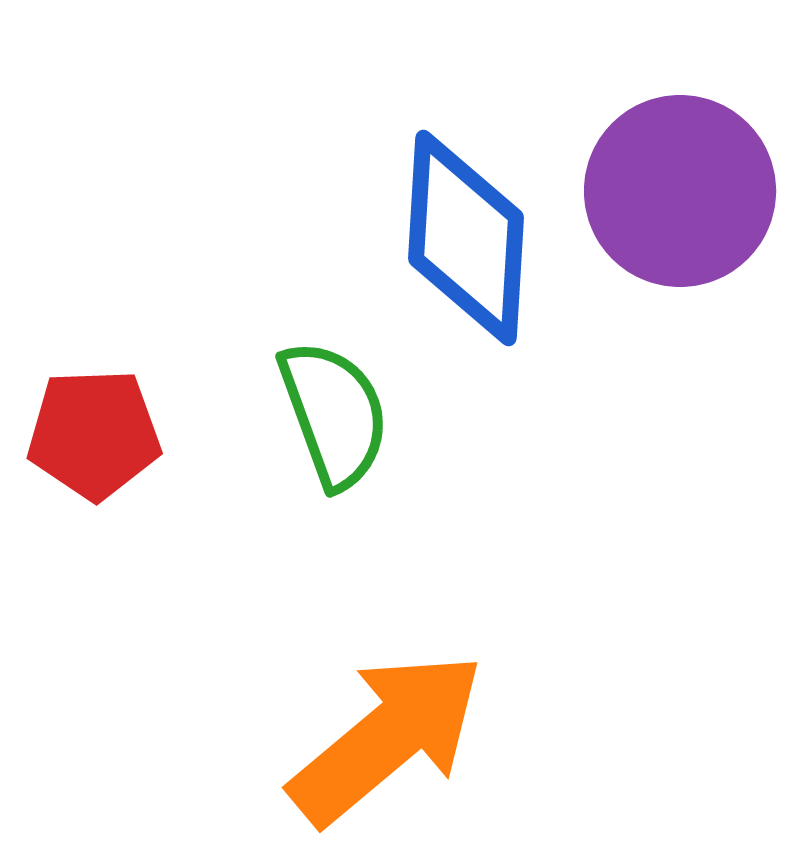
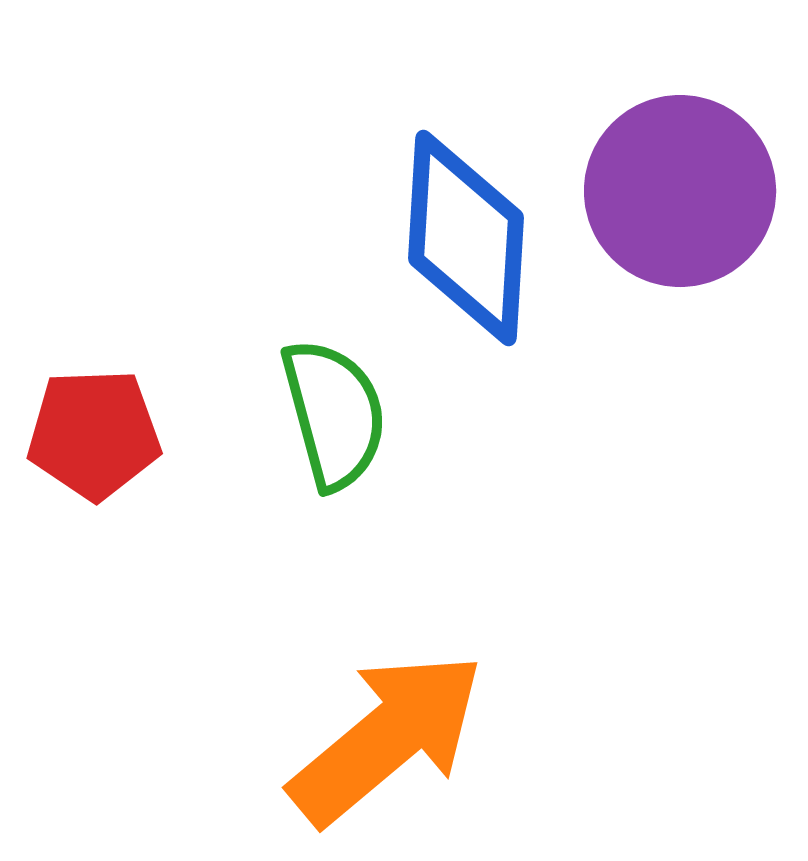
green semicircle: rotated 5 degrees clockwise
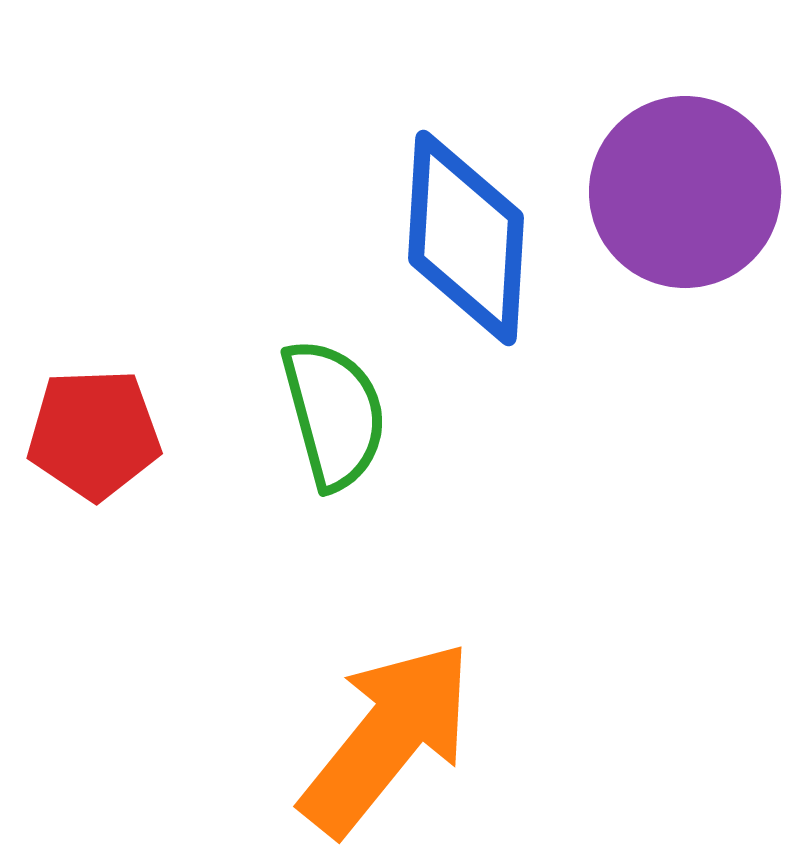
purple circle: moved 5 px right, 1 px down
orange arrow: rotated 11 degrees counterclockwise
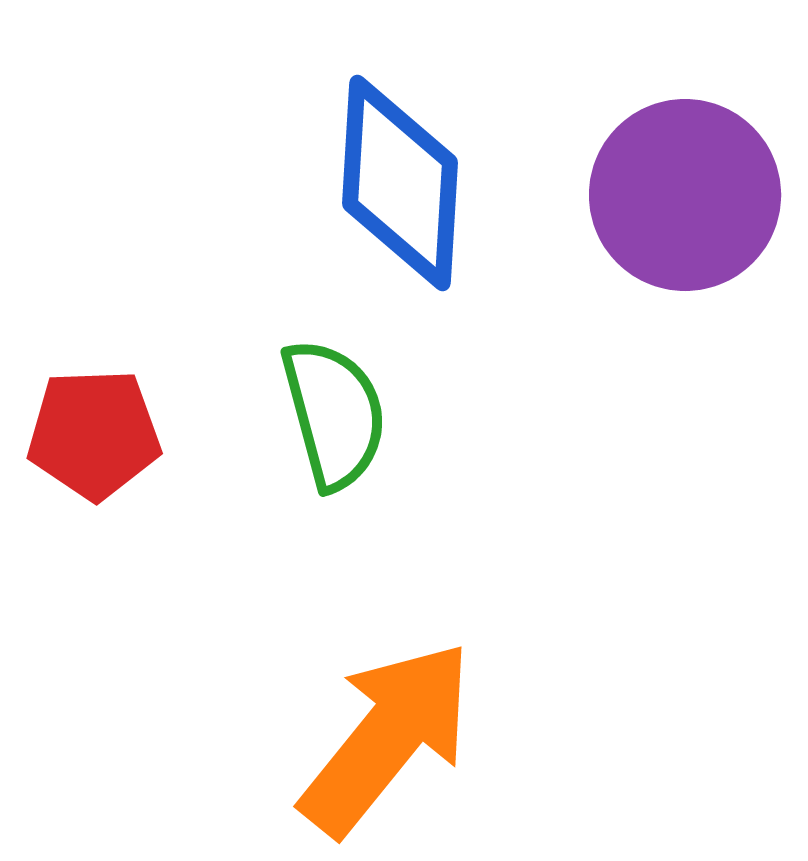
purple circle: moved 3 px down
blue diamond: moved 66 px left, 55 px up
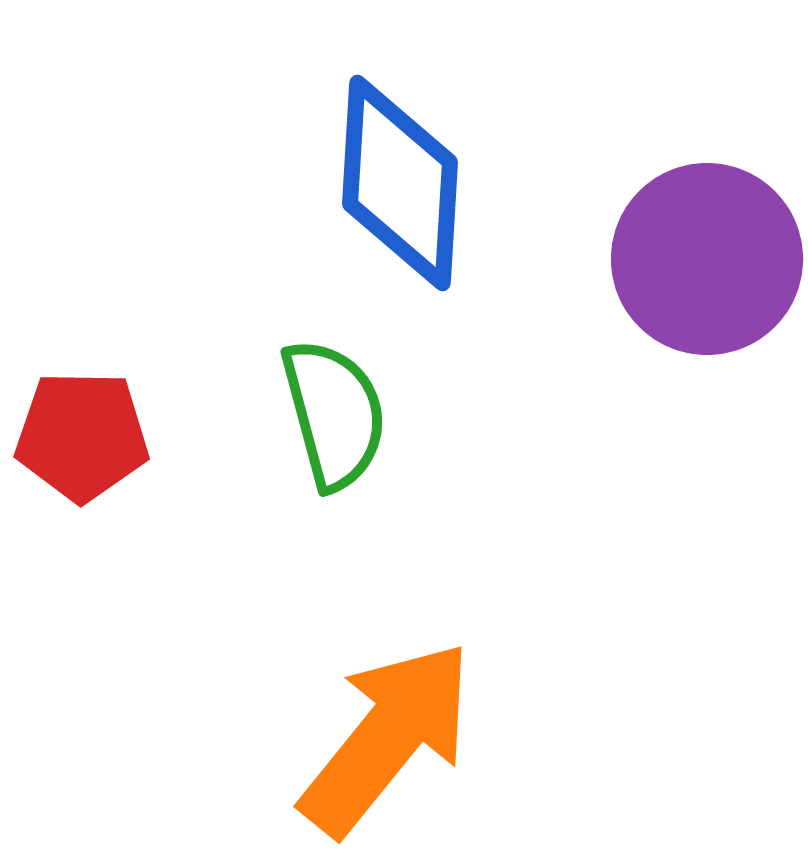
purple circle: moved 22 px right, 64 px down
red pentagon: moved 12 px left, 2 px down; rotated 3 degrees clockwise
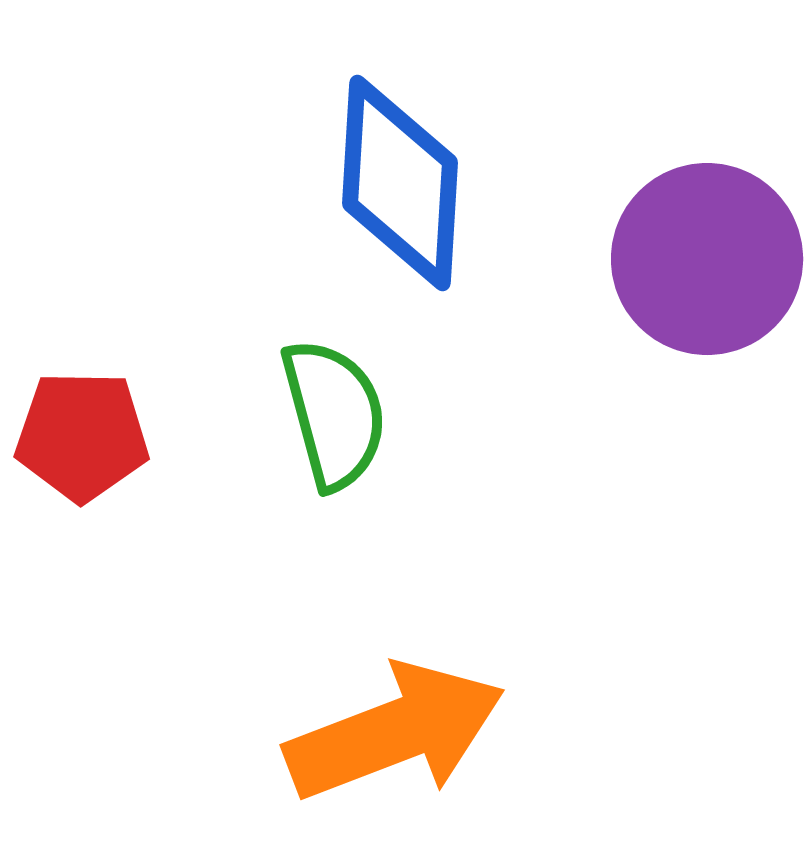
orange arrow: moved 8 px right, 6 px up; rotated 30 degrees clockwise
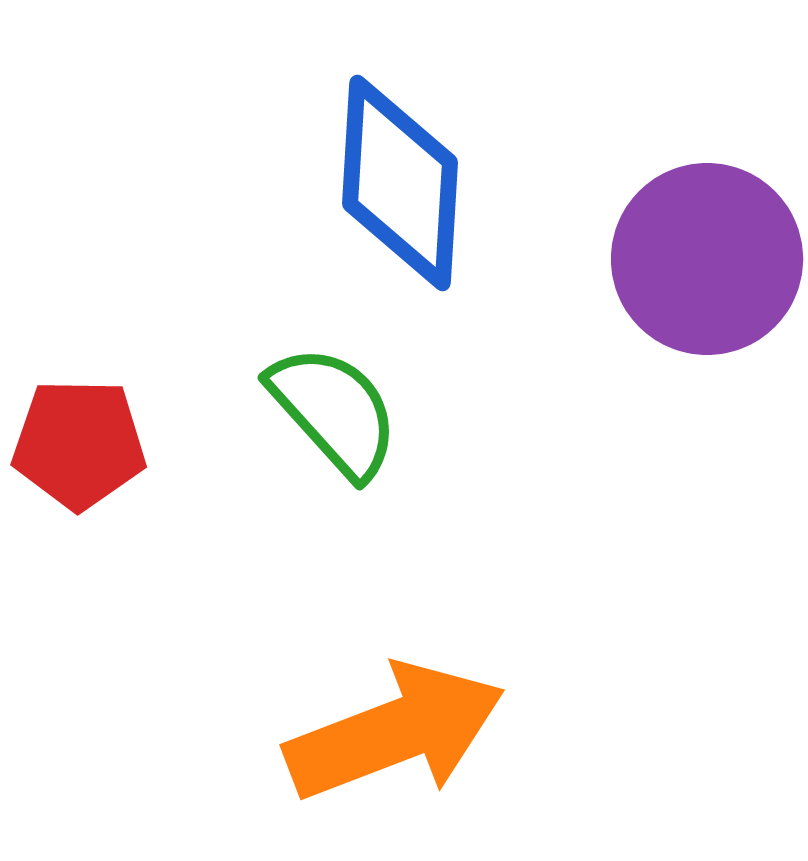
green semicircle: moved 3 px up; rotated 27 degrees counterclockwise
red pentagon: moved 3 px left, 8 px down
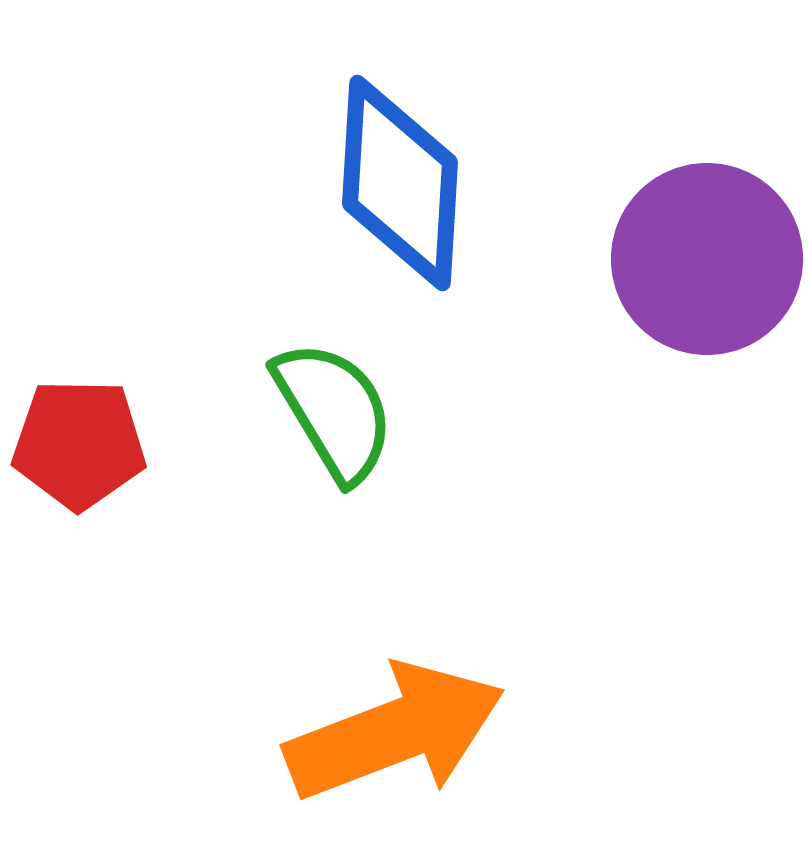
green semicircle: rotated 11 degrees clockwise
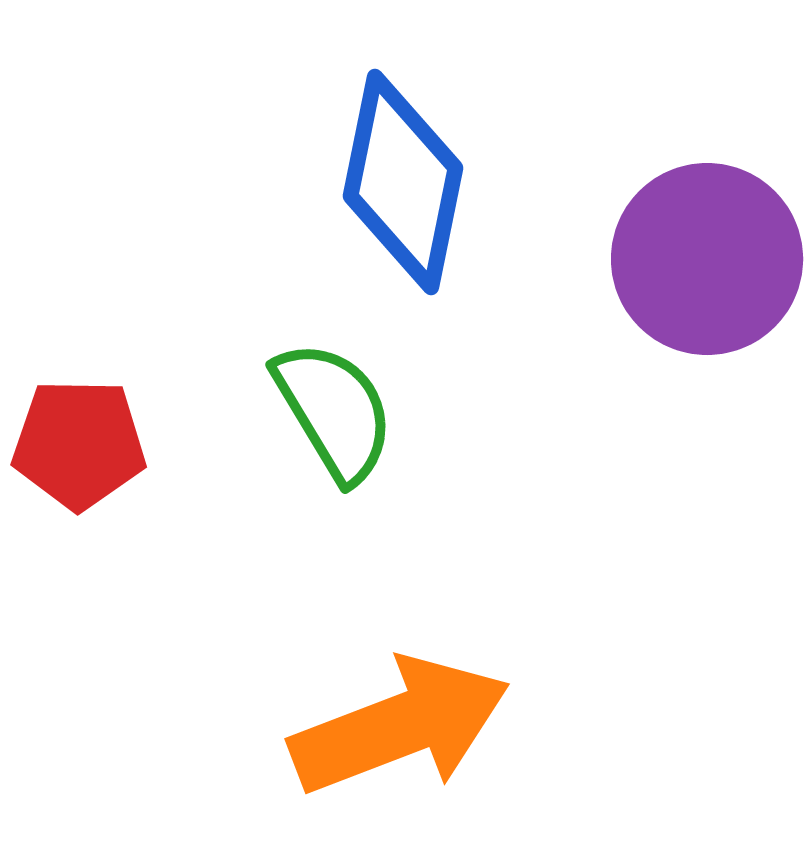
blue diamond: moved 3 px right, 1 px up; rotated 8 degrees clockwise
orange arrow: moved 5 px right, 6 px up
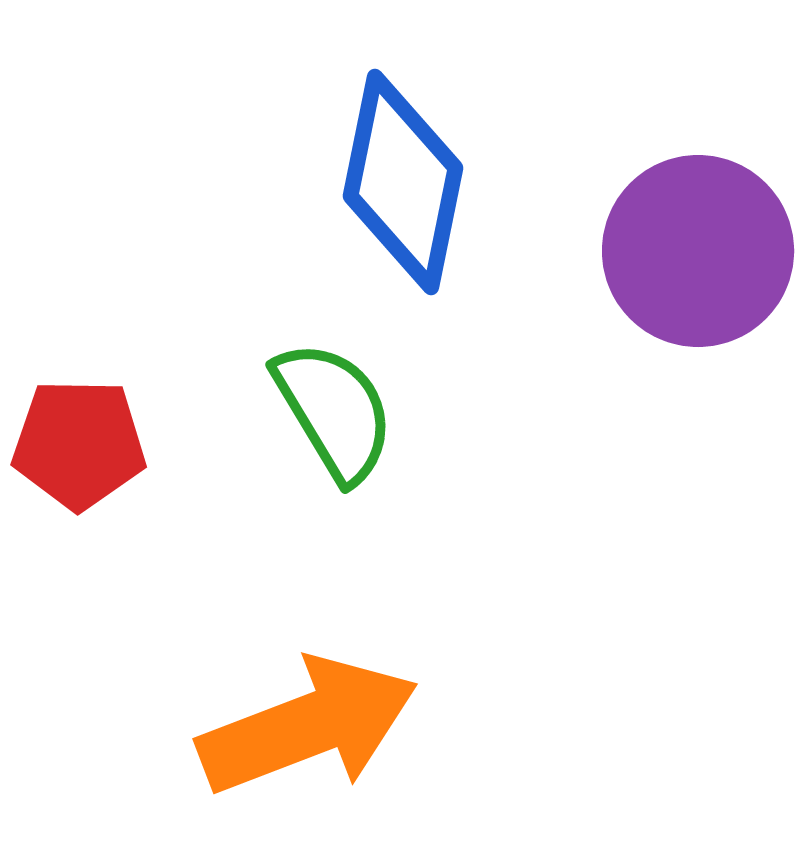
purple circle: moved 9 px left, 8 px up
orange arrow: moved 92 px left
